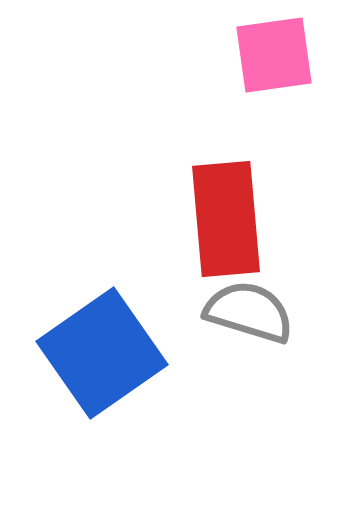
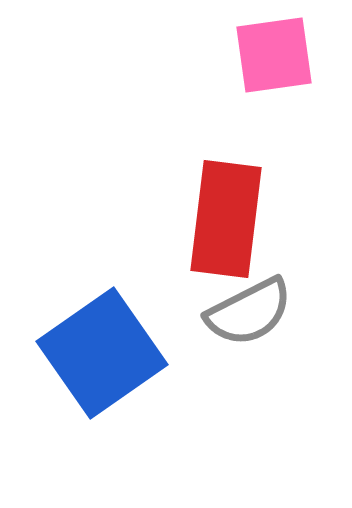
red rectangle: rotated 12 degrees clockwise
gray semicircle: rotated 136 degrees clockwise
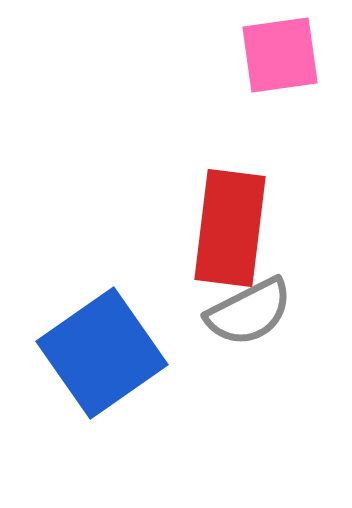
pink square: moved 6 px right
red rectangle: moved 4 px right, 9 px down
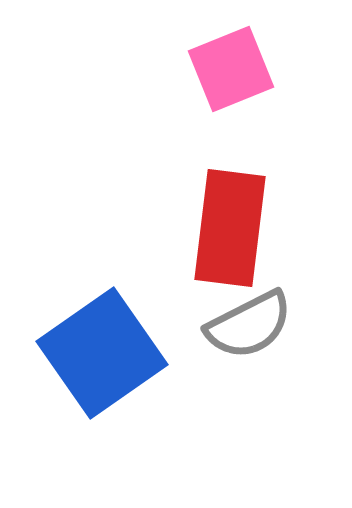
pink square: moved 49 px left, 14 px down; rotated 14 degrees counterclockwise
gray semicircle: moved 13 px down
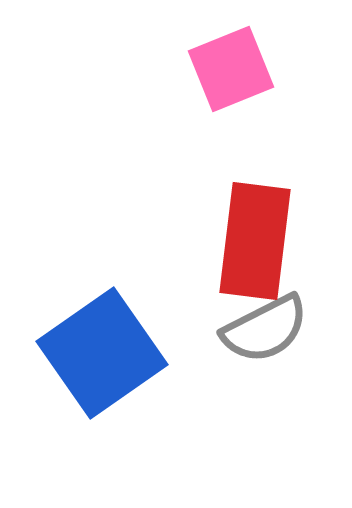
red rectangle: moved 25 px right, 13 px down
gray semicircle: moved 16 px right, 4 px down
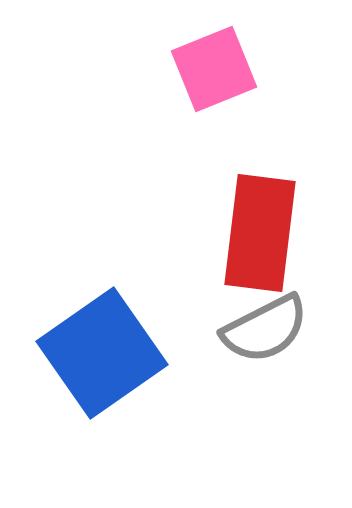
pink square: moved 17 px left
red rectangle: moved 5 px right, 8 px up
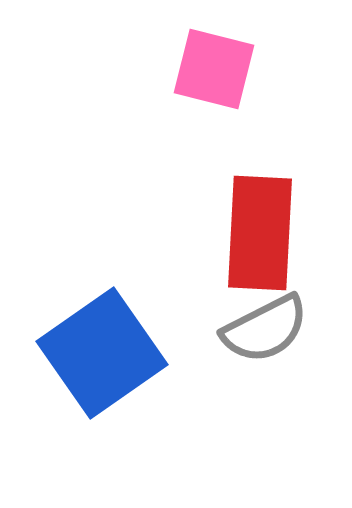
pink square: rotated 36 degrees clockwise
red rectangle: rotated 4 degrees counterclockwise
